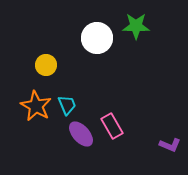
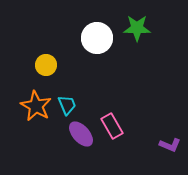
green star: moved 1 px right, 2 px down
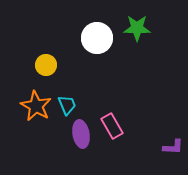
purple ellipse: rotated 32 degrees clockwise
purple L-shape: moved 3 px right, 2 px down; rotated 20 degrees counterclockwise
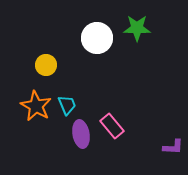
pink rectangle: rotated 10 degrees counterclockwise
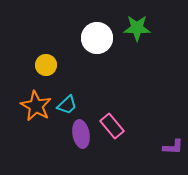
cyan trapezoid: rotated 70 degrees clockwise
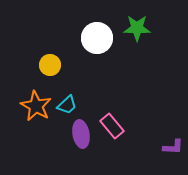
yellow circle: moved 4 px right
